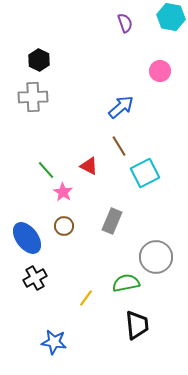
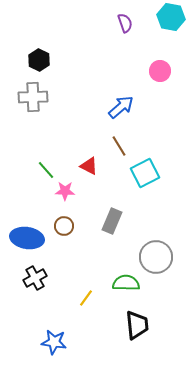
pink star: moved 2 px right, 1 px up; rotated 30 degrees counterclockwise
blue ellipse: rotated 44 degrees counterclockwise
green semicircle: rotated 12 degrees clockwise
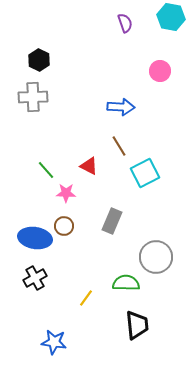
blue arrow: rotated 44 degrees clockwise
pink star: moved 1 px right, 2 px down
blue ellipse: moved 8 px right
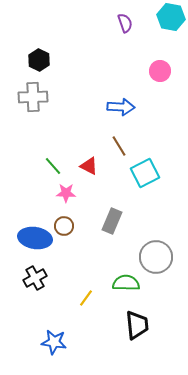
green line: moved 7 px right, 4 px up
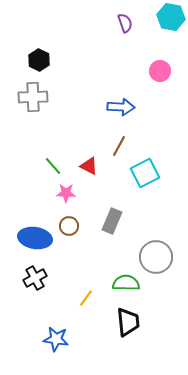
brown line: rotated 60 degrees clockwise
brown circle: moved 5 px right
black trapezoid: moved 9 px left, 3 px up
blue star: moved 2 px right, 3 px up
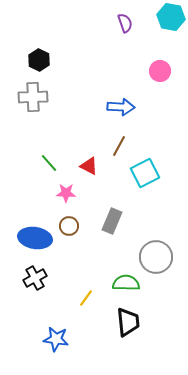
green line: moved 4 px left, 3 px up
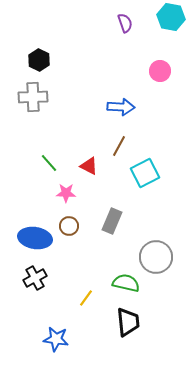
green semicircle: rotated 12 degrees clockwise
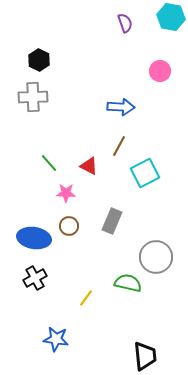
blue ellipse: moved 1 px left
green semicircle: moved 2 px right
black trapezoid: moved 17 px right, 34 px down
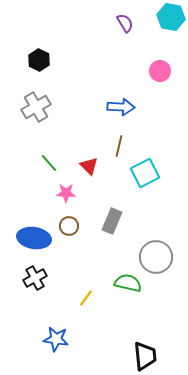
purple semicircle: rotated 12 degrees counterclockwise
gray cross: moved 3 px right, 10 px down; rotated 28 degrees counterclockwise
brown line: rotated 15 degrees counterclockwise
red triangle: rotated 18 degrees clockwise
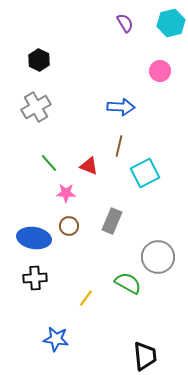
cyan hexagon: moved 6 px down; rotated 24 degrees counterclockwise
red triangle: rotated 24 degrees counterclockwise
gray circle: moved 2 px right
black cross: rotated 25 degrees clockwise
green semicircle: rotated 16 degrees clockwise
